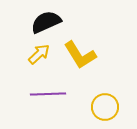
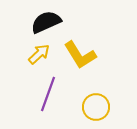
purple line: rotated 68 degrees counterclockwise
yellow circle: moved 9 px left
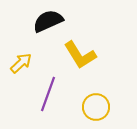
black semicircle: moved 2 px right, 1 px up
yellow arrow: moved 18 px left, 9 px down
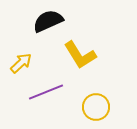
purple line: moved 2 px left, 2 px up; rotated 48 degrees clockwise
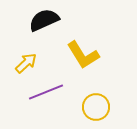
black semicircle: moved 4 px left, 1 px up
yellow L-shape: moved 3 px right
yellow arrow: moved 5 px right
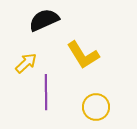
purple line: rotated 68 degrees counterclockwise
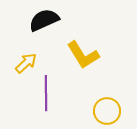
purple line: moved 1 px down
yellow circle: moved 11 px right, 4 px down
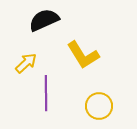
yellow circle: moved 8 px left, 5 px up
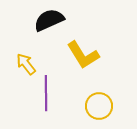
black semicircle: moved 5 px right
yellow arrow: moved 1 px down; rotated 85 degrees counterclockwise
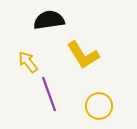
black semicircle: rotated 16 degrees clockwise
yellow arrow: moved 2 px right, 2 px up
purple line: moved 3 px right, 1 px down; rotated 20 degrees counterclockwise
